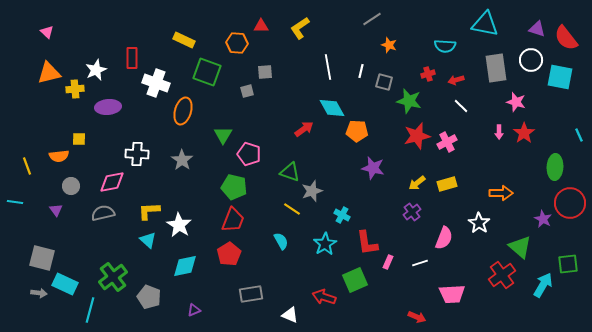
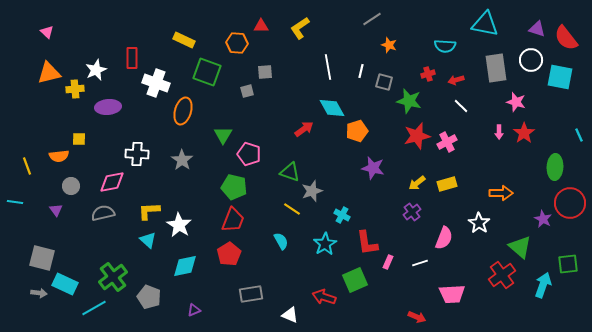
orange pentagon at (357, 131): rotated 20 degrees counterclockwise
cyan arrow at (543, 285): rotated 10 degrees counterclockwise
cyan line at (90, 310): moved 4 px right, 2 px up; rotated 45 degrees clockwise
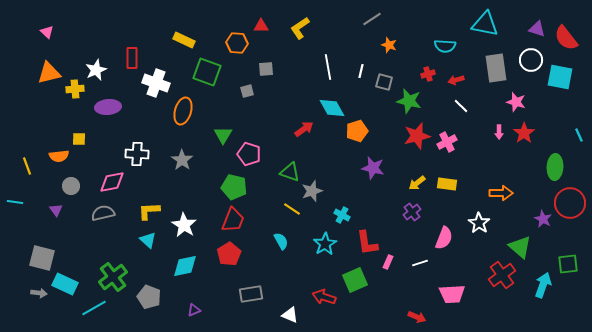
gray square at (265, 72): moved 1 px right, 3 px up
yellow rectangle at (447, 184): rotated 24 degrees clockwise
white star at (179, 225): moved 5 px right
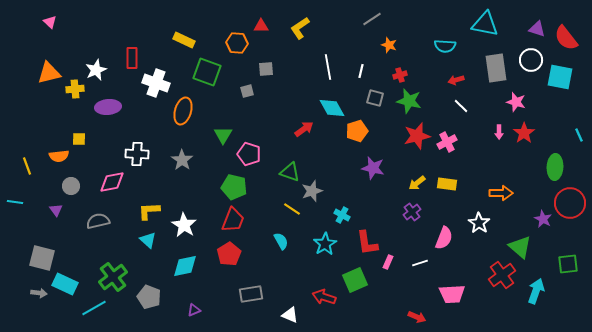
pink triangle at (47, 32): moved 3 px right, 10 px up
red cross at (428, 74): moved 28 px left, 1 px down
gray square at (384, 82): moved 9 px left, 16 px down
gray semicircle at (103, 213): moved 5 px left, 8 px down
cyan arrow at (543, 285): moved 7 px left, 6 px down
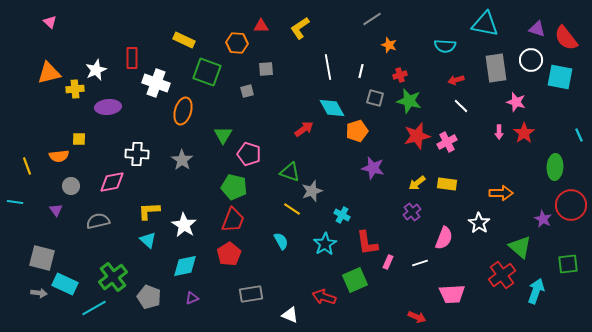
red circle at (570, 203): moved 1 px right, 2 px down
purple triangle at (194, 310): moved 2 px left, 12 px up
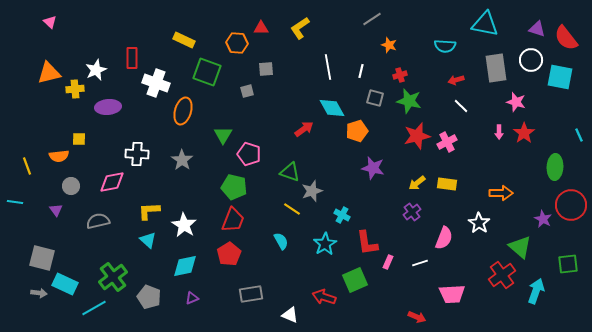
red triangle at (261, 26): moved 2 px down
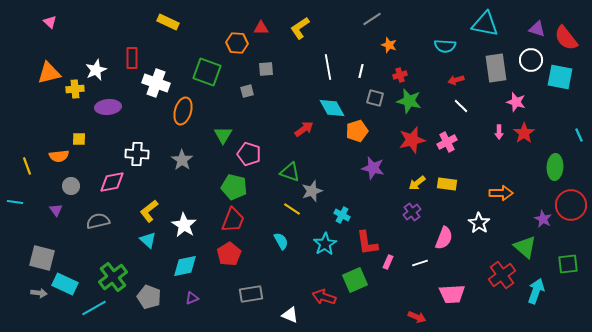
yellow rectangle at (184, 40): moved 16 px left, 18 px up
red star at (417, 136): moved 5 px left, 4 px down
yellow L-shape at (149, 211): rotated 35 degrees counterclockwise
green triangle at (520, 247): moved 5 px right
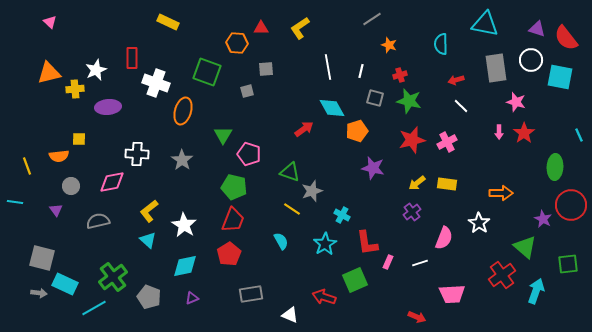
cyan semicircle at (445, 46): moved 4 px left, 2 px up; rotated 85 degrees clockwise
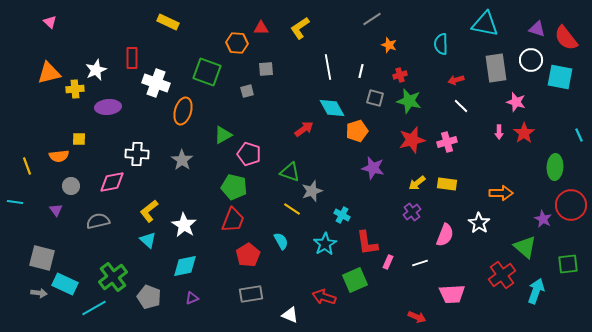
green triangle at (223, 135): rotated 30 degrees clockwise
pink cross at (447, 142): rotated 12 degrees clockwise
pink semicircle at (444, 238): moved 1 px right, 3 px up
red pentagon at (229, 254): moved 19 px right, 1 px down
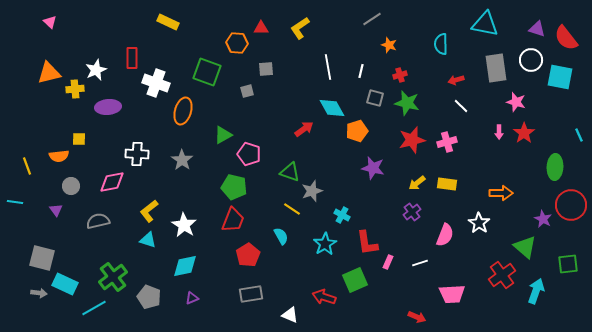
green star at (409, 101): moved 2 px left, 2 px down
cyan triangle at (148, 240): rotated 24 degrees counterclockwise
cyan semicircle at (281, 241): moved 5 px up
